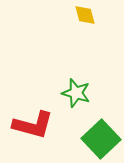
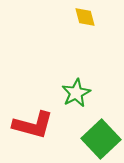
yellow diamond: moved 2 px down
green star: rotated 28 degrees clockwise
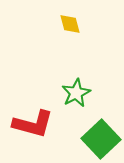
yellow diamond: moved 15 px left, 7 px down
red L-shape: moved 1 px up
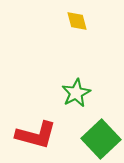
yellow diamond: moved 7 px right, 3 px up
red L-shape: moved 3 px right, 11 px down
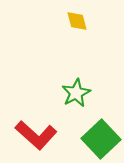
red L-shape: rotated 27 degrees clockwise
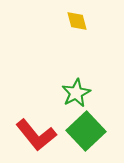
red L-shape: rotated 9 degrees clockwise
green square: moved 15 px left, 8 px up
